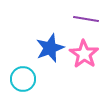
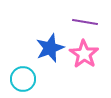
purple line: moved 1 px left, 3 px down
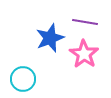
blue star: moved 10 px up
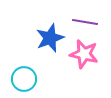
pink star: rotated 20 degrees counterclockwise
cyan circle: moved 1 px right
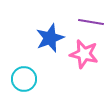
purple line: moved 6 px right
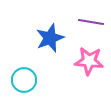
pink star: moved 5 px right, 7 px down; rotated 8 degrees counterclockwise
cyan circle: moved 1 px down
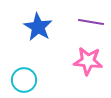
blue star: moved 12 px left, 11 px up; rotated 20 degrees counterclockwise
pink star: moved 1 px left
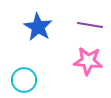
purple line: moved 1 px left, 3 px down
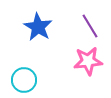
purple line: moved 1 px down; rotated 50 degrees clockwise
pink star: rotated 12 degrees counterclockwise
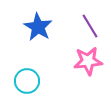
cyan circle: moved 3 px right, 1 px down
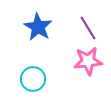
purple line: moved 2 px left, 2 px down
cyan circle: moved 6 px right, 2 px up
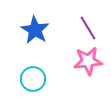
blue star: moved 3 px left, 3 px down
